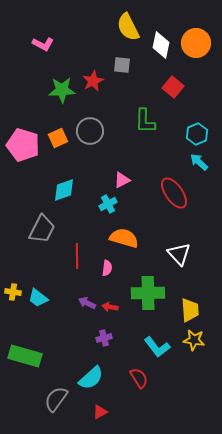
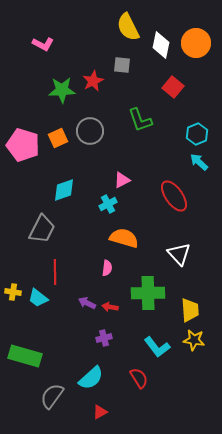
green L-shape: moved 5 px left, 1 px up; rotated 20 degrees counterclockwise
red ellipse: moved 3 px down
red line: moved 22 px left, 16 px down
gray semicircle: moved 4 px left, 3 px up
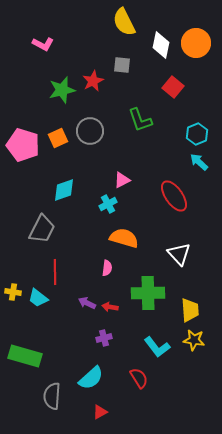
yellow semicircle: moved 4 px left, 5 px up
green star: rotated 12 degrees counterclockwise
gray semicircle: rotated 32 degrees counterclockwise
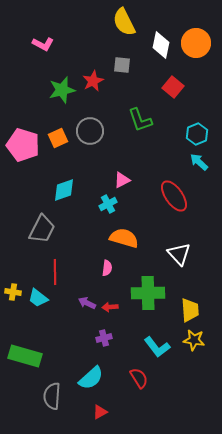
red arrow: rotated 14 degrees counterclockwise
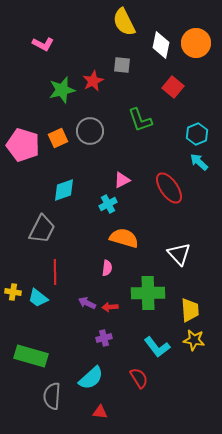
red ellipse: moved 5 px left, 8 px up
green rectangle: moved 6 px right
red triangle: rotated 35 degrees clockwise
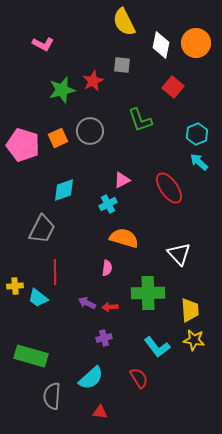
yellow cross: moved 2 px right, 6 px up; rotated 14 degrees counterclockwise
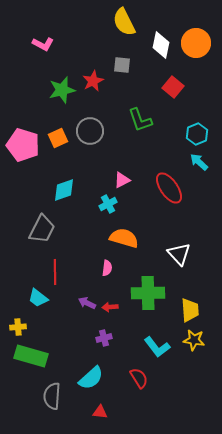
yellow cross: moved 3 px right, 41 px down
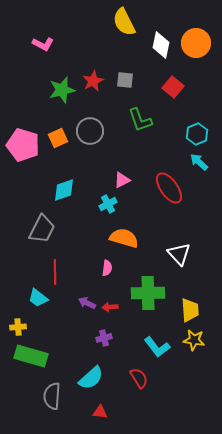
gray square: moved 3 px right, 15 px down
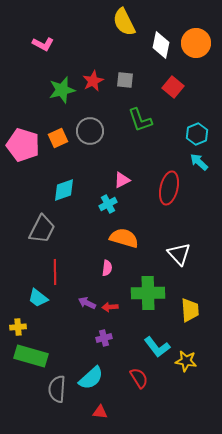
red ellipse: rotated 48 degrees clockwise
yellow star: moved 8 px left, 21 px down
gray semicircle: moved 5 px right, 7 px up
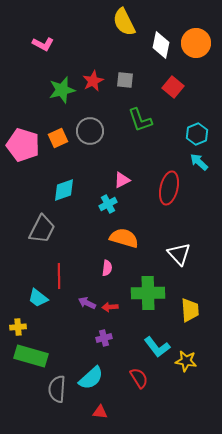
red line: moved 4 px right, 4 px down
